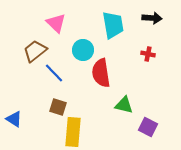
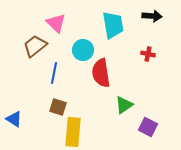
black arrow: moved 2 px up
brown trapezoid: moved 5 px up
blue line: rotated 55 degrees clockwise
green triangle: rotated 48 degrees counterclockwise
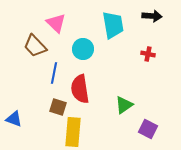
brown trapezoid: rotated 95 degrees counterclockwise
cyan circle: moved 1 px up
red semicircle: moved 21 px left, 16 px down
blue triangle: rotated 12 degrees counterclockwise
purple square: moved 2 px down
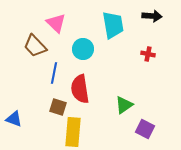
purple square: moved 3 px left
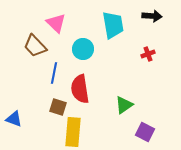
red cross: rotated 32 degrees counterclockwise
purple square: moved 3 px down
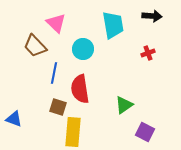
red cross: moved 1 px up
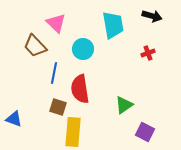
black arrow: rotated 12 degrees clockwise
